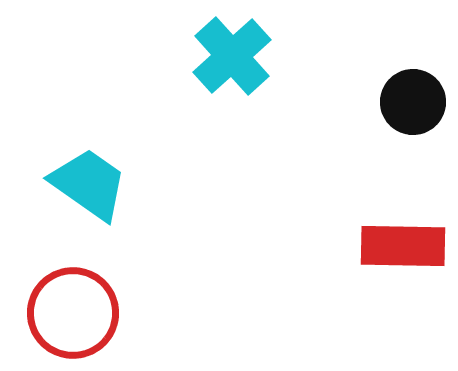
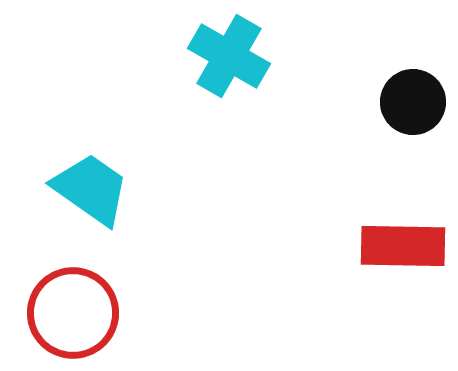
cyan cross: moved 3 px left; rotated 18 degrees counterclockwise
cyan trapezoid: moved 2 px right, 5 px down
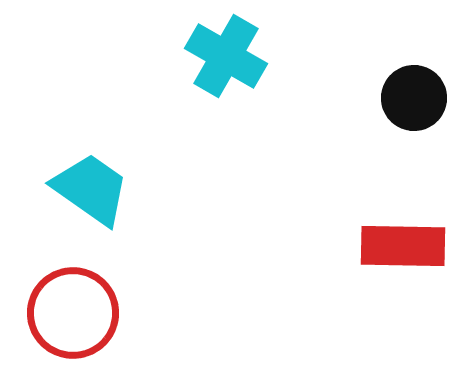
cyan cross: moved 3 px left
black circle: moved 1 px right, 4 px up
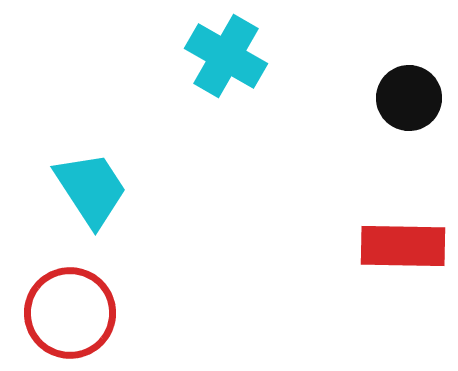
black circle: moved 5 px left
cyan trapezoid: rotated 22 degrees clockwise
red circle: moved 3 px left
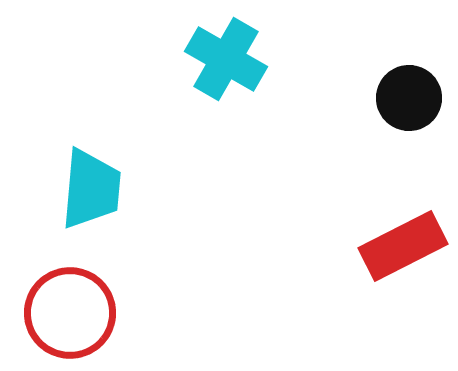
cyan cross: moved 3 px down
cyan trapezoid: rotated 38 degrees clockwise
red rectangle: rotated 28 degrees counterclockwise
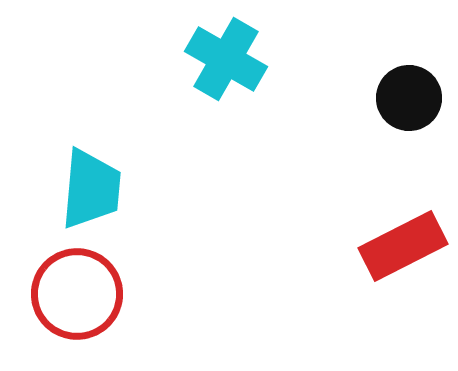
red circle: moved 7 px right, 19 px up
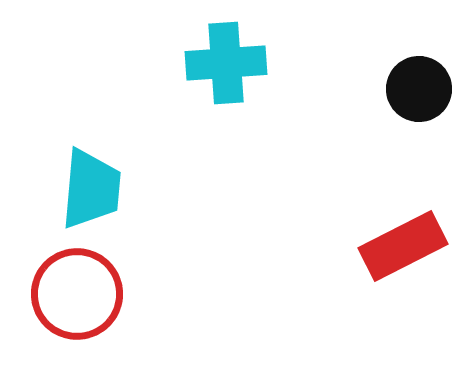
cyan cross: moved 4 px down; rotated 34 degrees counterclockwise
black circle: moved 10 px right, 9 px up
